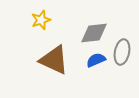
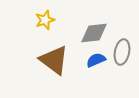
yellow star: moved 4 px right
brown triangle: rotated 12 degrees clockwise
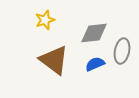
gray ellipse: moved 1 px up
blue semicircle: moved 1 px left, 4 px down
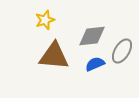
gray diamond: moved 2 px left, 3 px down
gray ellipse: rotated 20 degrees clockwise
brown triangle: moved 4 px up; rotated 32 degrees counterclockwise
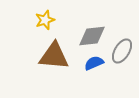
blue semicircle: moved 1 px left, 1 px up
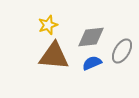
yellow star: moved 3 px right, 5 px down
gray diamond: moved 1 px left, 1 px down
blue semicircle: moved 2 px left
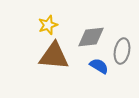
gray ellipse: rotated 20 degrees counterclockwise
blue semicircle: moved 7 px right, 3 px down; rotated 54 degrees clockwise
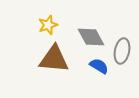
gray diamond: rotated 68 degrees clockwise
brown triangle: moved 3 px down
